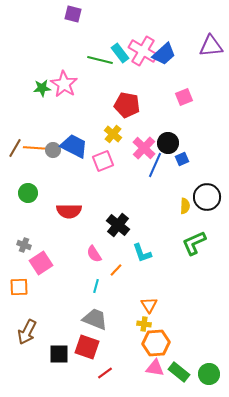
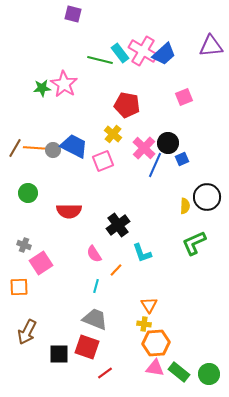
black cross at (118, 225): rotated 15 degrees clockwise
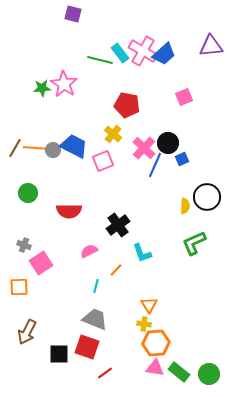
pink semicircle at (94, 254): moved 5 px left, 3 px up; rotated 96 degrees clockwise
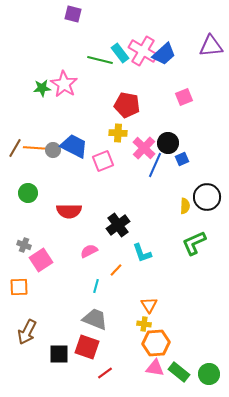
yellow cross at (113, 134): moved 5 px right, 1 px up; rotated 36 degrees counterclockwise
pink square at (41, 263): moved 3 px up
